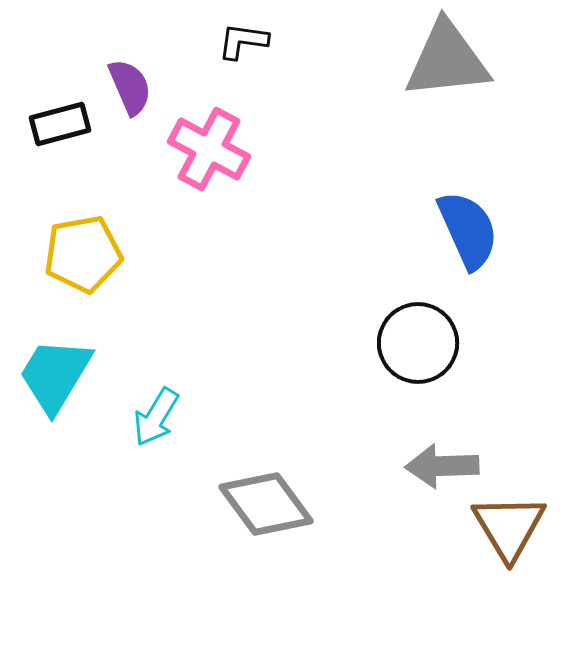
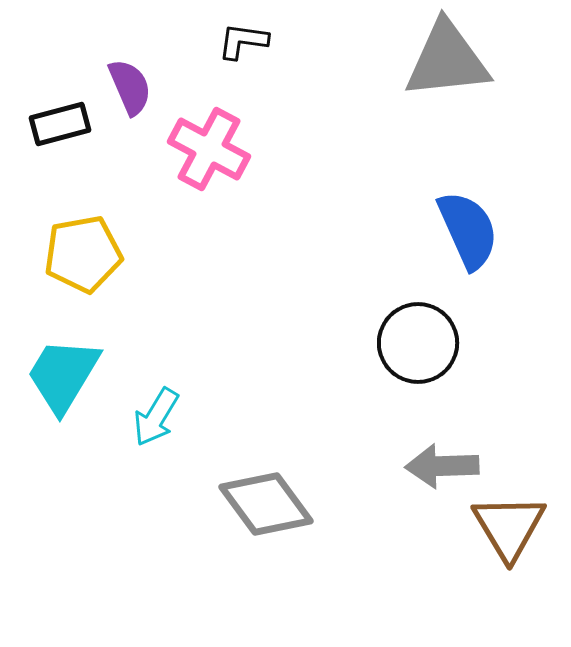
cyan trapezoid: moved 8 px right
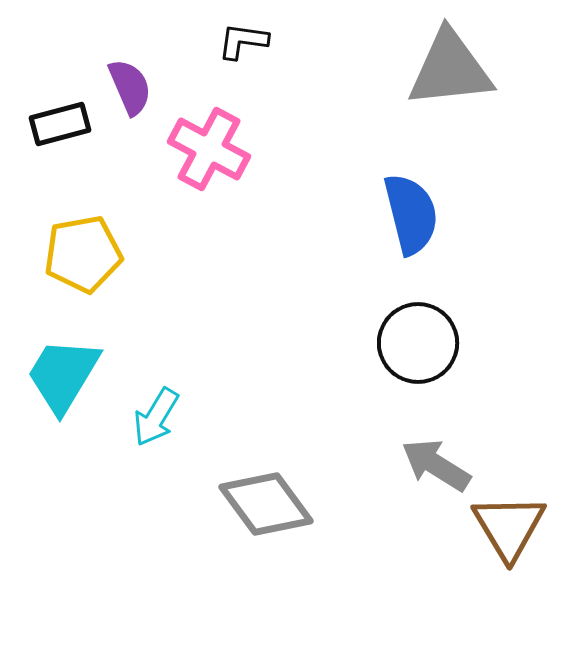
gray triangle: moved 3 px right, 9 px down
blue semicircle: moved 57 px left, 16 px up; rotated 10 degrees clockwise
gray arrow: moved 6 px left, 1 px up; rotated 34 degrees clockwise
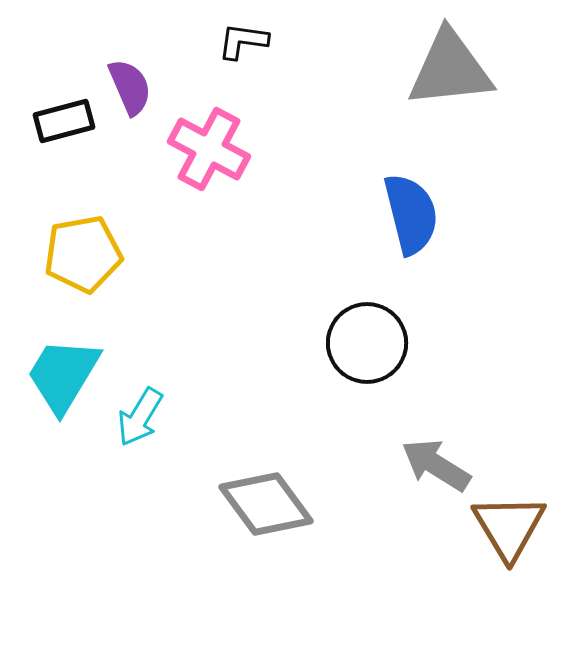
black rectangle: moved 4 px right, 3 px up
black circle: moved 51 px left
cyan arrow: moved 16 px left
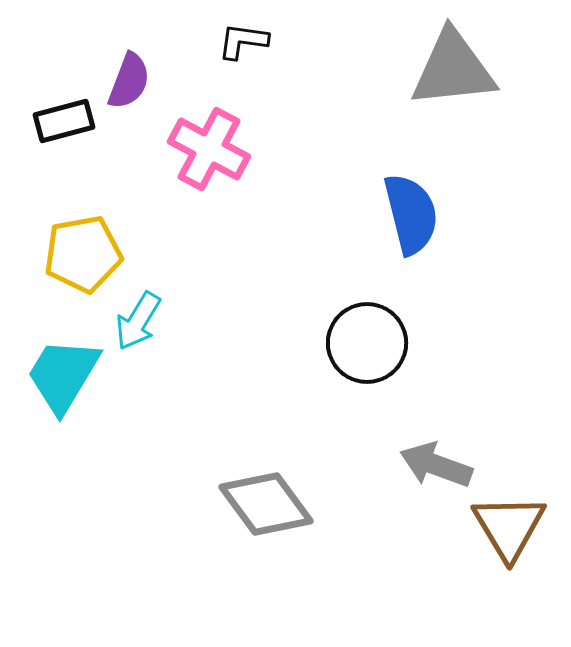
gray triangle: moved 3 px right
purple semicircle: moved 1 px left, 6 px up; rotated 44 degrees clockwise
cyan arrow: moved 2 px left, 96 px up
gray arrow: rotated 12 degrees counterclockwise
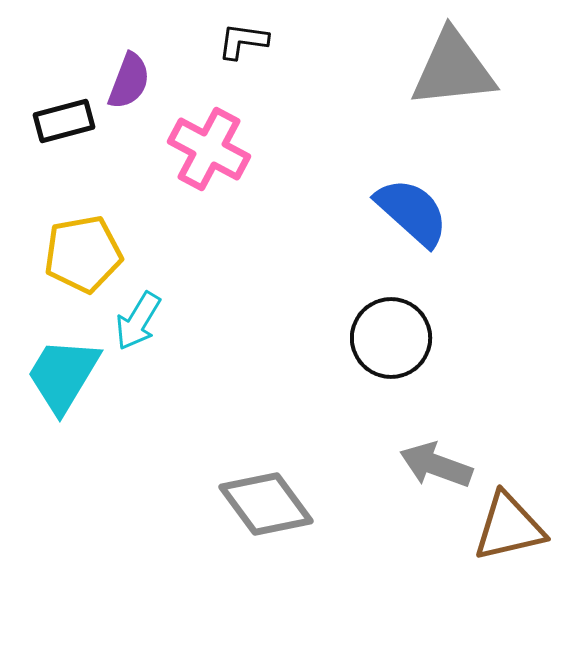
blue semicircle: moved 1 px right, 2 px up; rotated 34 degrees counterclockwise
black circle: moved 24 px right, 5 px up
brown triangle: rotated 48 degrees clockwise
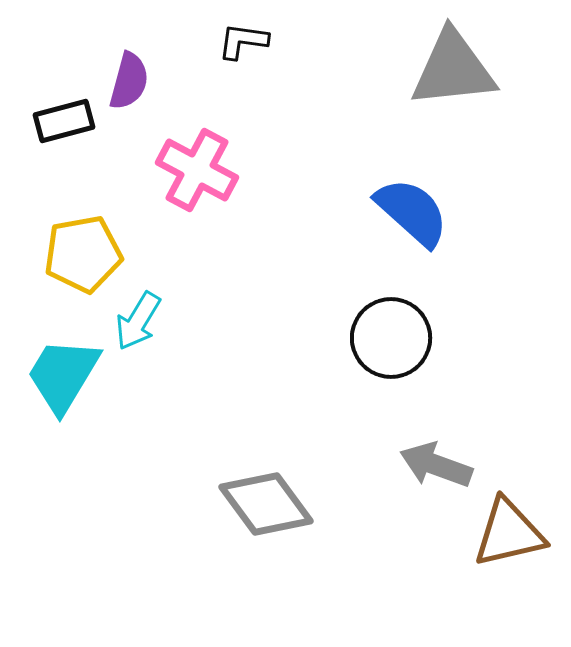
purple semicircle: rotated 6 degrees counterclockwise
pink cross: moved 12 px left, 21 px down
brown triangle: moved 6 px down
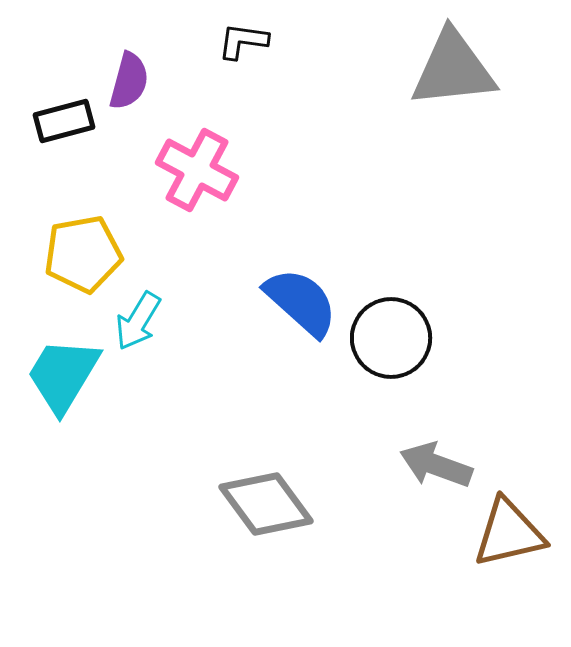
blue semicircle: moved 111 px left, 90 px down
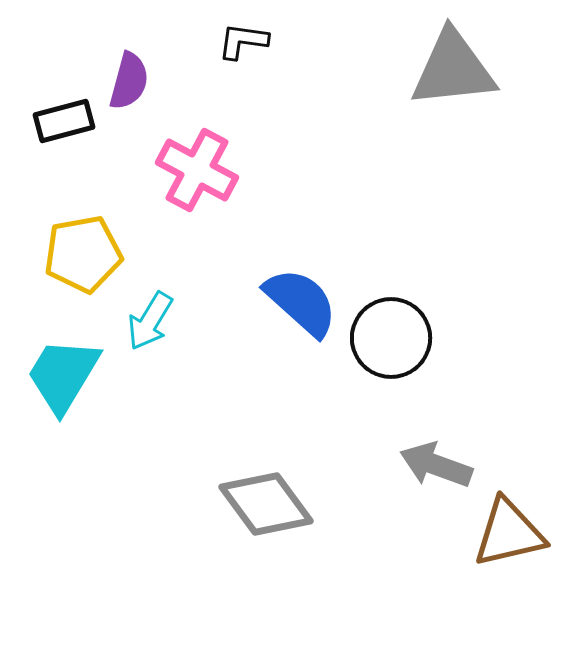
cyan arrow: moved 12 px right
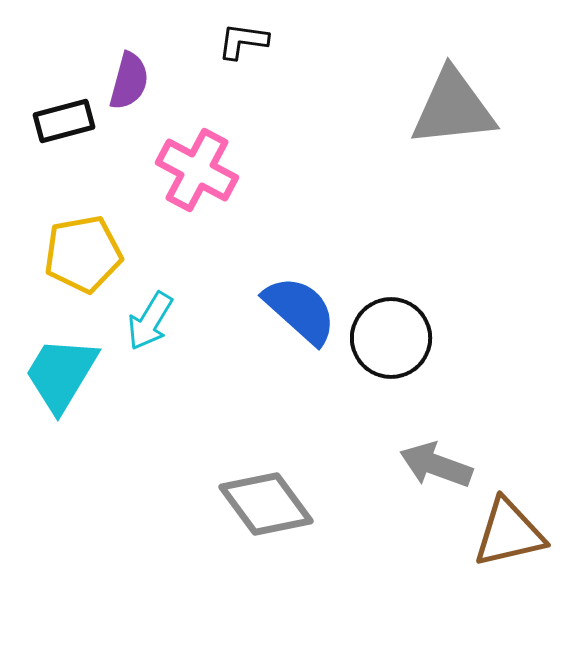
gray triangle: moved 39 px down
blue semicircle: moved 1 px left, 8 px down
cyan trapezoid: moved 2 px left, 1 px up
